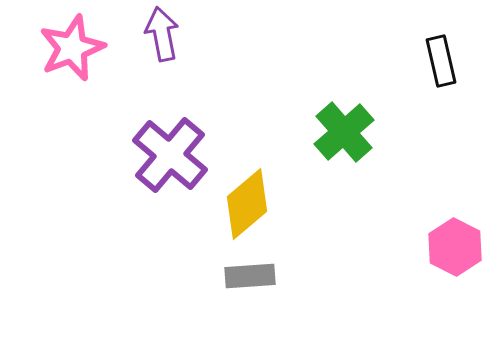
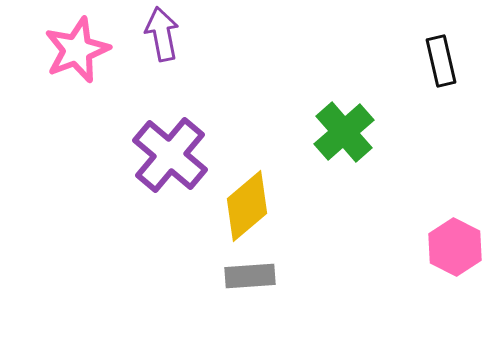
pink star: moved 5 px right, 2 px down
yellow diamond: moved 2 px down
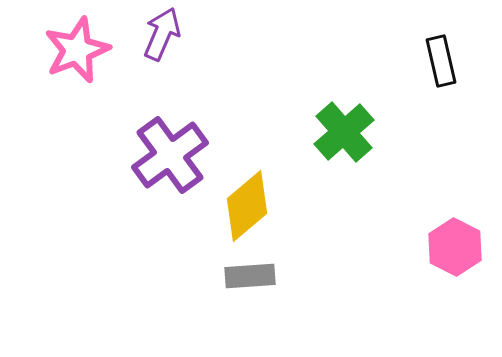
purple arrow: rotated 34 degrees clockwise
purple cross: rotated 14 degrees clockwise
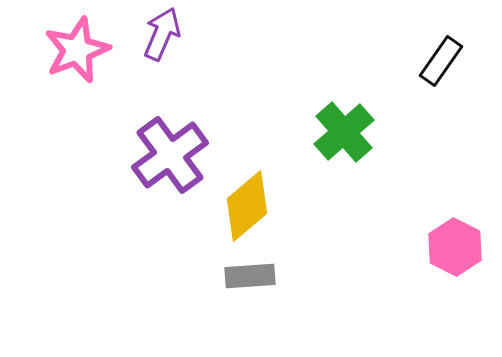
black rectangle: rotated 48 degrees clockwise
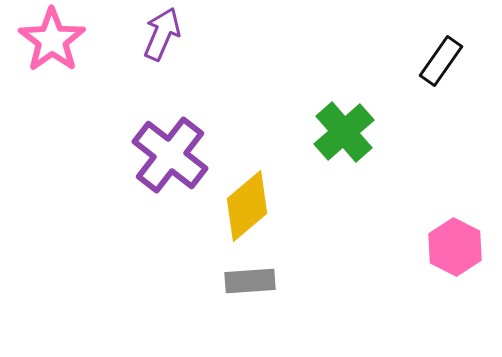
pink star: moved 25 px left, 10 px up; rotated 14 degrees counterclockwise
purple cross: rotated 16 degrees counterclockwise
gray rectangle: moved 5 px down
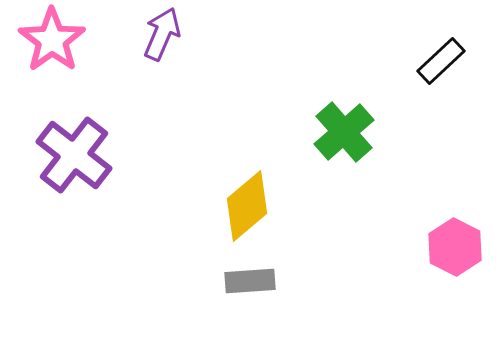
black rectangle: rotated 12 degrees clockwise
purple cross: moved 96 px left
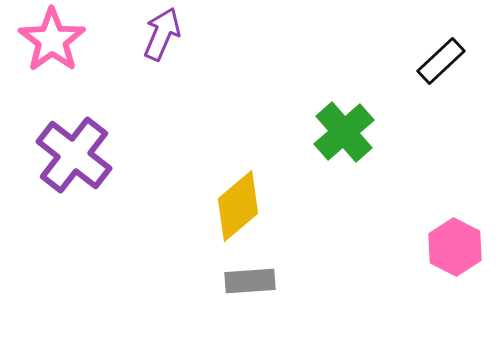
yellow diamond: moved 9 px left
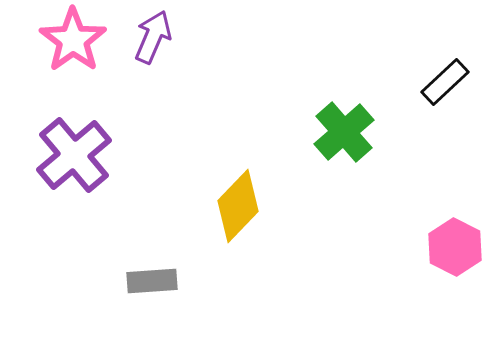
purple arrow: moved 9 px left, 3 px down
pink star: moved 21 px right
black rectangle: moved 4 px right, 21 px down
purple cross: rotated 12 degrees clockwise
yellow diamond: rotated 6 degrees counterclockwise
gray rectangle: moved 98 px left
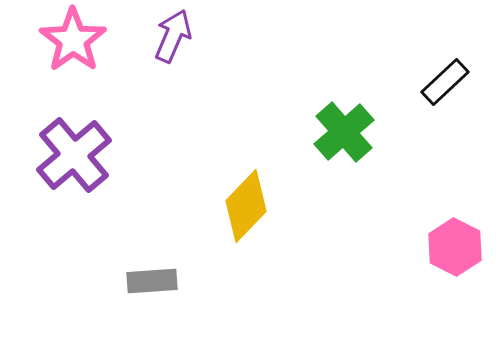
purple arrow: moved 20 px right, 1 px up
yellow diamond: moved 8 px right
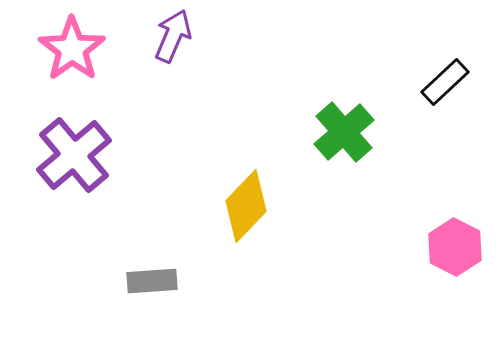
pink star: moved 1 px left, 9 px down
